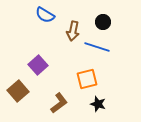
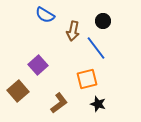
black circle: moved 1 px up
blue line: moved 1 px left, 1 px down; rotated 35 degrees clockwise
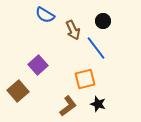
brown arrow: moved 1 px up; rotated 36 degrees counterclockwise
orange square: moved 2 px left
brown L-shape: moved 9 px right, 3 px down
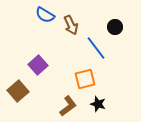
black circle: moved 12 px right, 6 px down
brown arrow: moved 2 px left, 5 px up
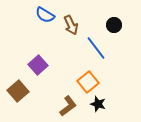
black circle: moved 1 px left, 2 px up
orange square: moved 3 px right, 3 px down; rotated 25 degrees counterclockwise
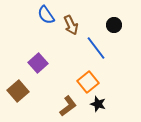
blue semicircle: moved 1 px right; rotated 24 degrees clockwise
purple square: moved 2 px up
